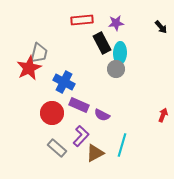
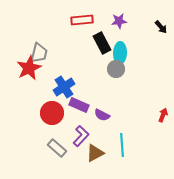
purple star: moved 3 px right, 2 px up
blue cross: moved 5 px down; rotated 30 degrees clockwise
cyan line: rotated 20 degrees counterclockwise
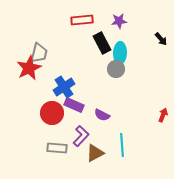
black arrow: moved 12 px down
purple rectangle: moved 5 px left
gray rectangle: rotated 36 degrees counterclockwise
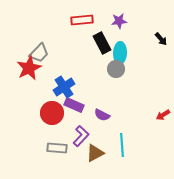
gray trapezoid: rotated 30 degrees clockwise
red arrow: rotated 144 degrees counterclockwise
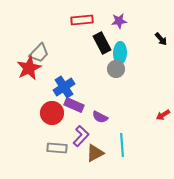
purple semicircle: moved 2 px left, 2 px down
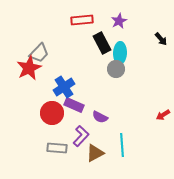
purple star: rotated 21 degrees counterclockwise
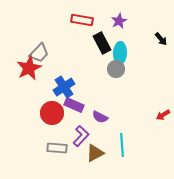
red rectangle: rotated 15 degrees clockwise
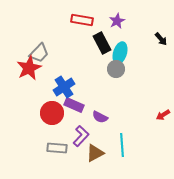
purple star: moved 2 px left
cyan ellipse: rotated 15 degrees clockwise
